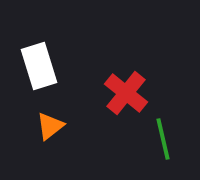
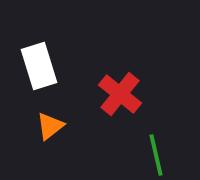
red cross: moved 6 px left, 1 px down
green line: moved 7 px left, 16 px down
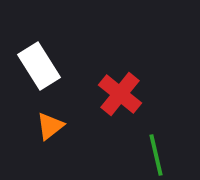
white rectangle: rotated 15 degrees counterclockwise
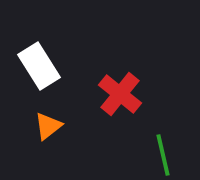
orange triangle: moved 2 px left
green line: moved 7 px right
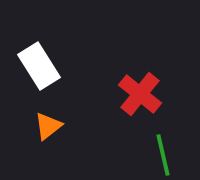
red cross: moved 20 px right
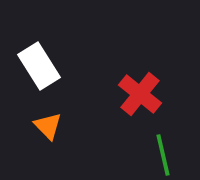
orange triangle: rotated 36 degrees counterclockwise
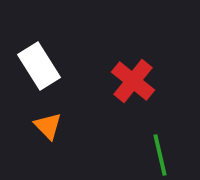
red cross: moved 7 px left, 13 px up
green line: moved 3 px left
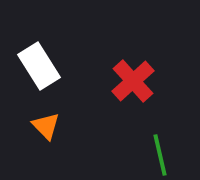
red cross: rotated 9 degrees clockwise
orange triangle: moved 2 px left
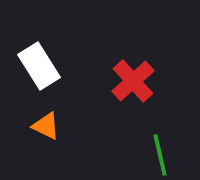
orange triangle: rotated 20 degrees counterclockwise
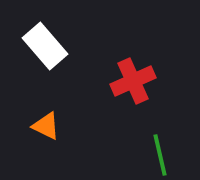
white rectangle: moved 6 px right, 20 px up; rotated 9 degrees counterclockwise
red cross: rotated 18 degrees clockwise
